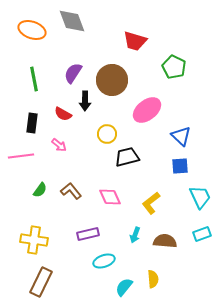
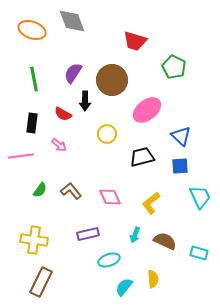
black trapezoid: moved 15 px right
cyan rectangle: moved 3 px left, 19 px down; rotated 36 degrees clockwise
brown semicircle: rotated 20 degrees clockwise
cyan ellipse: moved 5 px right, 1 px up
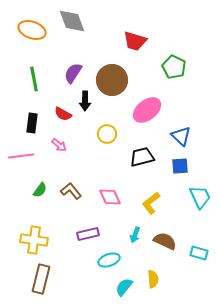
brown rectangle: moved 3 px up; rotated 12 degrees counterclockwise
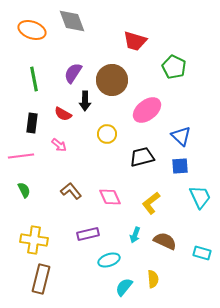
green semicircle: moved 16 px left; rotated 63 degrees counterclockwise
cyan rectangle: moved 3 px right
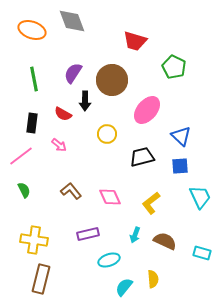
pink ellipse: rotated 12 degrees counterclockwise
pink line: rotated 30 degrees counterclockwise
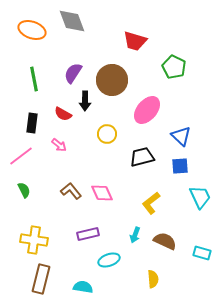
pink diamond: moved 8 px left, 4 px up
cyan semicircle: moved 41 px left; rotated 60 degrees clockwise
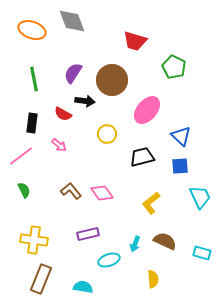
black arrow: rotated 84 degrees counterclockwise
pink diamond: rotated 10 degrees counterclockwise
cyan arrow: moved 9 px down
brown rectangle: rotated 8 degrees clockwise
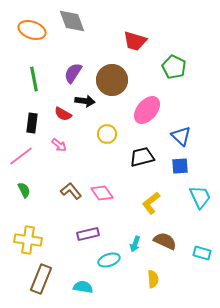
yellow cross: moved 6 px left
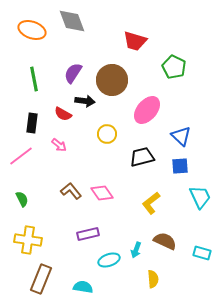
green semicircle: moved 2 px left, 9 px down
cyan arrow: moved 1 px right, 6 px down
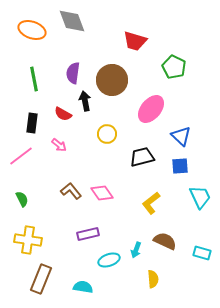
purple semicircle: rotated 25 degrees counterclockwise
black arrow: rotated 108 degrees counterclockwise
pink ellipse: moved 4 px right, 1 px up
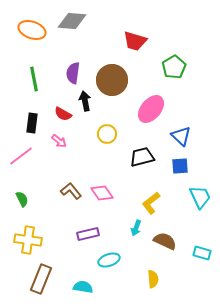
gray diamond: rotated 64 degrees counterclockwise
green pentagon: rotated 15 degrees clockwise
pink arrow: moved 4 px up
cyan arrow: moved 22 px up
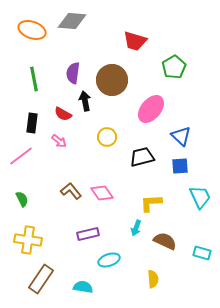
yellow circle: moved 3 px down
yellow L-shape: rotated 35 degrees clockwise
brown rectangle: rotated 12 degrees clockwise
